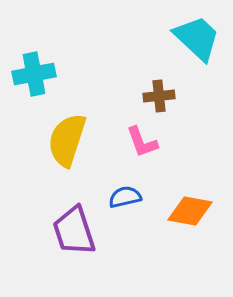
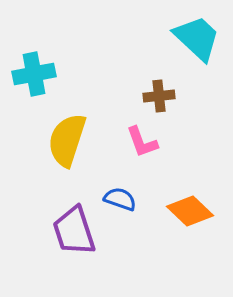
blue semicircle: moved 5 px left, 2 px down; rotated 32 degrees clockwise
orange diamond: rotated 33 degrees clockwise
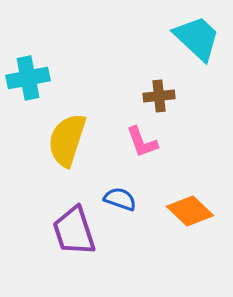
cyan cross: moved 6 px left, 4 px down
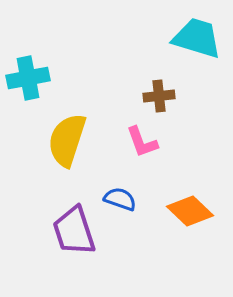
cyan trapezoid: rotated 26 degrees counterclockwise
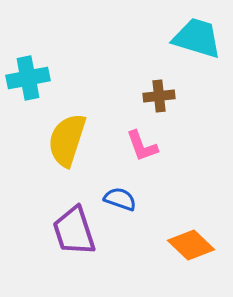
pink L-shape: moved 4 px down
orange diamond: moved 1 px right, 34 px down
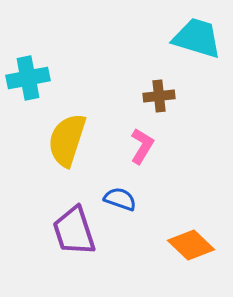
pink L-shape: rotated 129 degrees counterclockwise
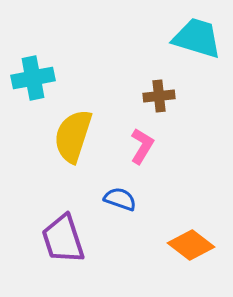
cyan cross: moved 5 px right
yellow semicircle: moved 6 px right, 4 px up
purple trapezoid: moved 11 px left, 8 px down
orange diamond: rotated 6 degrees counterclockwise
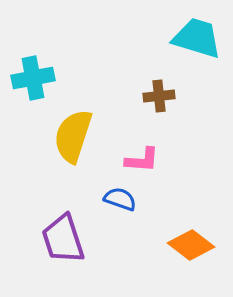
pink L-shape: moved 14 px down; rotated 63 degrees clockwise
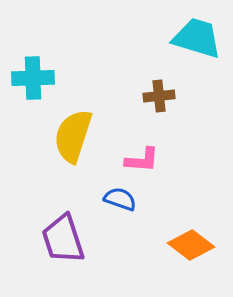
cyan cross: rotated 9 degrees clockwise
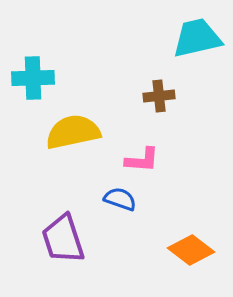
cyan trapezoid: rotated 30 degrees counterclockwise
yellow semicircle: moved 4 px up; rotated 60 degrees clockwise
orange diamond: moved 5 px down
